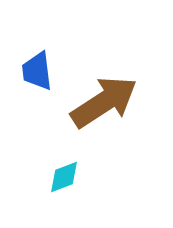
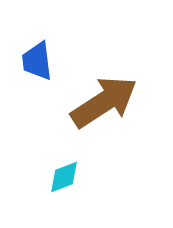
blue trapezoid: moved 10 px up
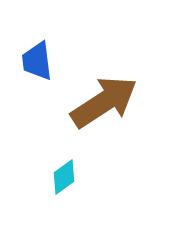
cyan diamond: rotated 15 degrees counterclockwise
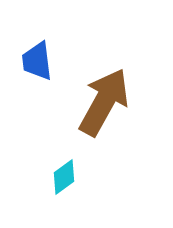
brown arrow: rotated 28 degrees counterclockwise
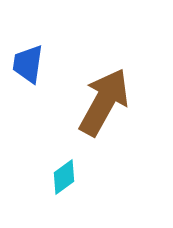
blue trapezoid: moved 9 px left, 3 px down; rotated 15 degrees clockwise
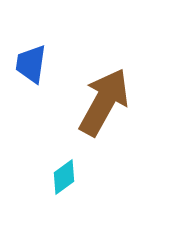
blue trapezoid: moved 3 px right
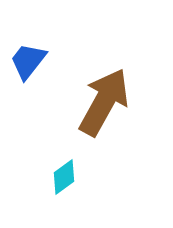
blue trapezoid: moved 3 px left, 3 px up; rotated 30 degrees clockwise
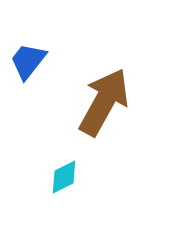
cyan diamond: rotated 9 degrees clockwise
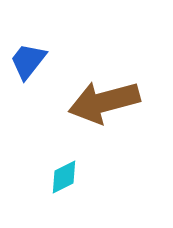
brown arrow: rotated 134 degrees counterclockwise
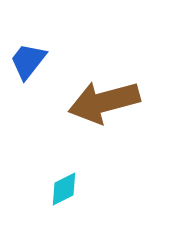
cyan diamond: moved 12 px down
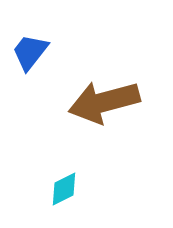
blue trapezoid: moved 2 px right, 9 px up
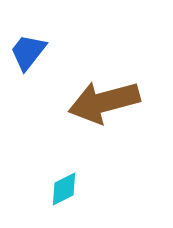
blue trapezoid: moved 2 px left
